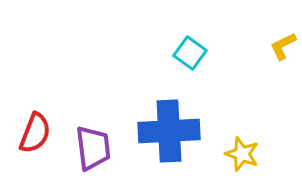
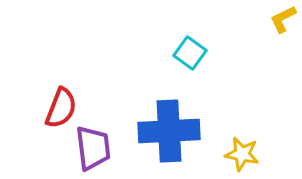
yellow L-shape: moved 27 px up
red semicircle: moved 26 px right, 25 px up
yellow star: rotated 8 degrees counterclockwise
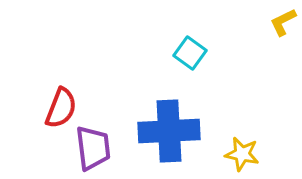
yellow L-shape: moved 3 px down
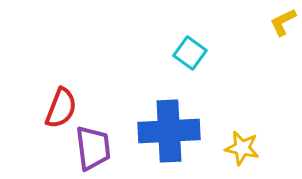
yellow star: moved 6 px up
